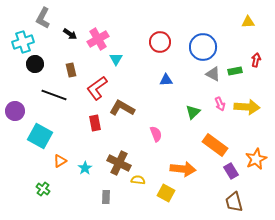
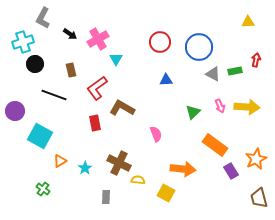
blue circle: moved 4 px left
pink arrow: moved 2 px down
brown trapezoid: moved 25 px right, 4 px up
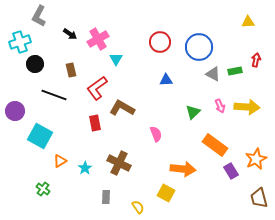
gray L-shape: moved 4 px left, 2 px up
cyan cross: moved 3 px left
yellow semicircle: moved 27 px down; rotated 48 degrees clockwise
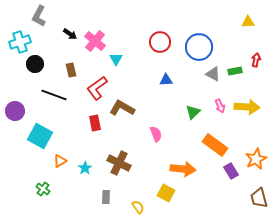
pink cross: moved 3 px left, 2 px down; rotated 20 degrees counterclockwise
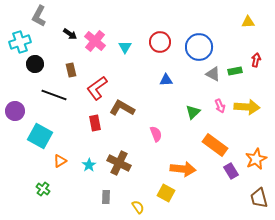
cyan triangle: moved 9 px right, 12 px up
cyan star: moved 4 px right, 3 px up
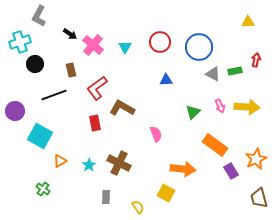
pink cross: moved 2 px left, 4 px down
black line: rotated 40 degrees counterclockwise
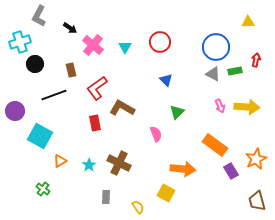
black arrow: moved 6 px up
blue circle: moved 17 px right
blue triangle: rotated 48 degrees clockwise
green triangle: moved 16 px left
brown trapezoid: moved 2 px left, 3 px down
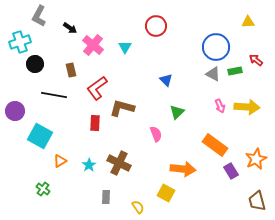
red circle: moved 4 px left, 16 px up
red arrow: rotated 64 degrees counterclockwise
black line: rotated 30 degrees clockwise
brown L-shape: rotated 15 degrees counterclockwise
red rectangle: rotated 14 degrees clockwise
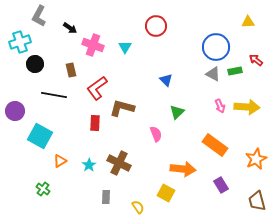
pink cross: rotated 20 degrees counterclockwise
purple rectangle: moved 10 px left, 14 px down
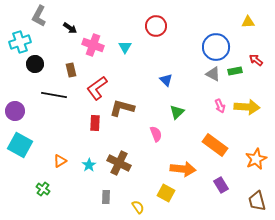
cyan square: moved 20 px left, 9 px down
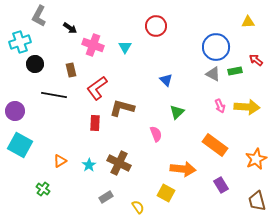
gray rectangle: rotated 56 degrees clockwise
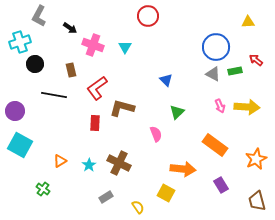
red circle: moved 8 px left, 10 px up
